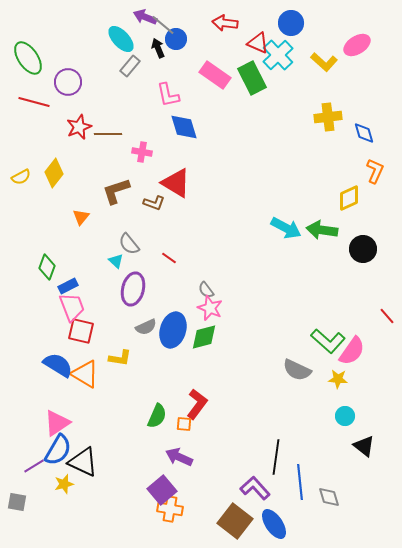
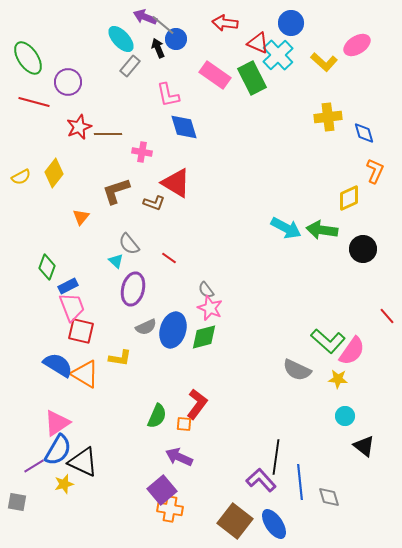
purple L-shape at (255, 488): moved 6 px right, 8 px up
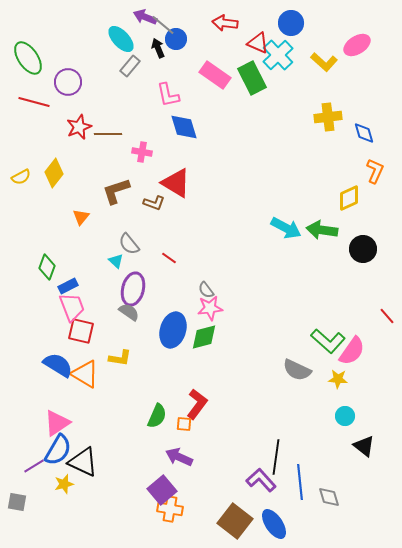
pink star at (210, 308): rotated 30 degrees counterclockwise
gray semicircle at (146, 327): moved 17 px left, 15 px up; rotated 120 degrees counterclockwise
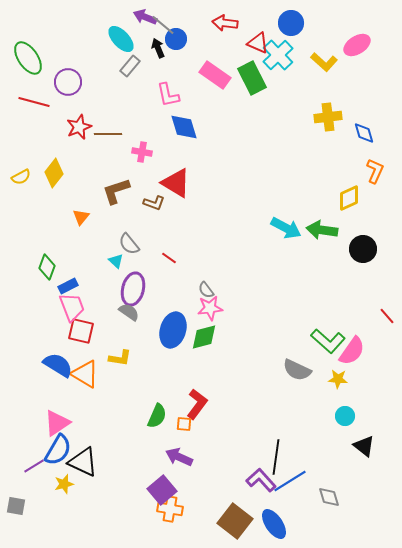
blue line at (300, 482): moved 10 px left, 1 px up; rotated 64 degrees clockwise
gray square at (17, 502): moved 1 px left, 4 px down
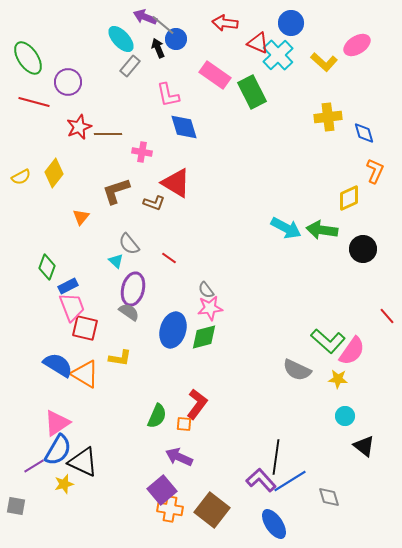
green rectangle at (252, 78): moved 14 px down
red square at (81, 331): moved 4 px right, 3 px up
brown square at (235, 521): moved 23 px left, 11 px up
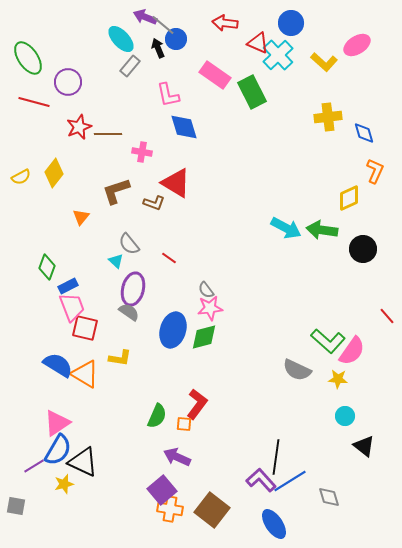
purple arrow at (179, 457): moved 2 px left
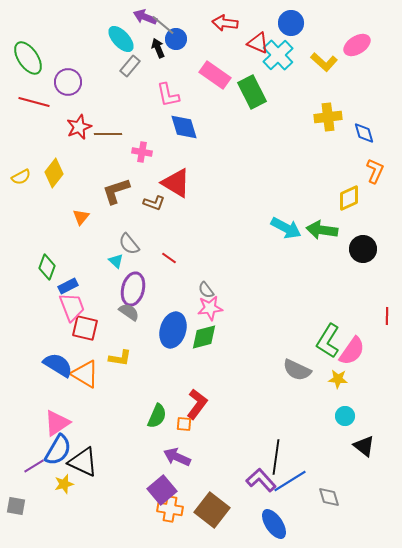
red line at (387, 316): rotated 42 degrees clockwise
green L-shape at (328, 341): rotated 80 degrees clockwise
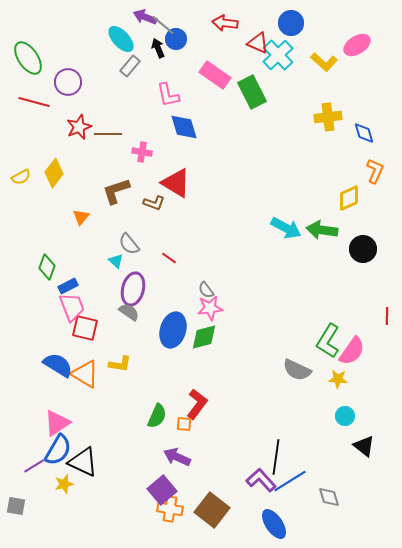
yellow L-shape at (120, 358): moved 6 px down
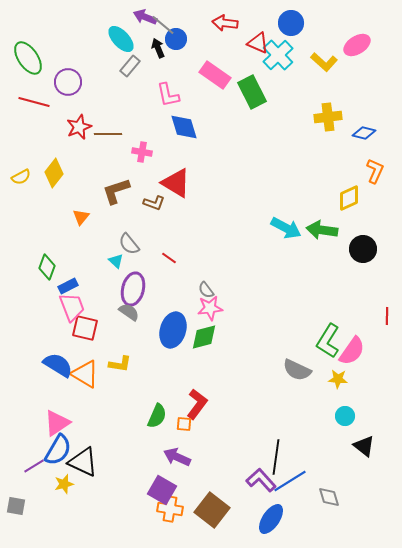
blue diamond at (364, 133): rotated 60 degrees counterclockwise
purple square at (162, 490): rotated 20 degrees counterclockwise
blue ellipse at (274, 524): moved 3 px left, 5 px up; rotated 68 degrees clockwise
